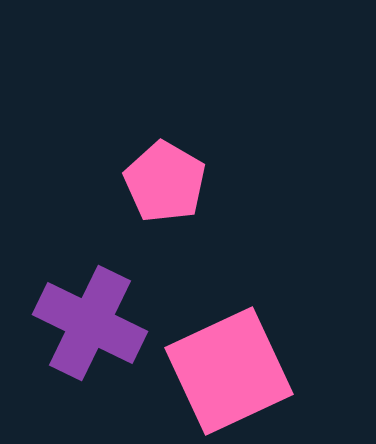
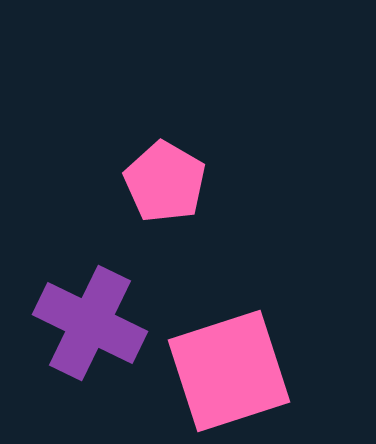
pink square: rotated 7 degrees clockwise
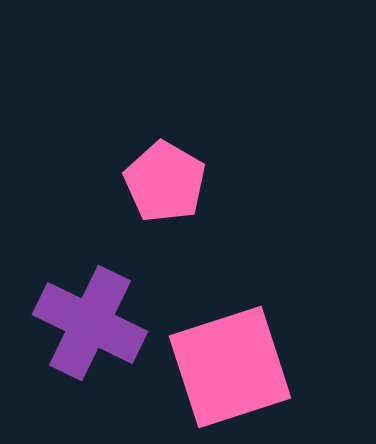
pink square: moved 1 px right, 4 px up
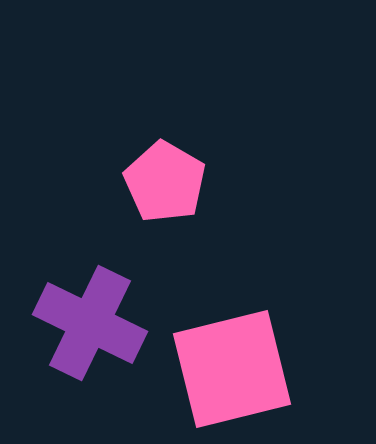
pink square: moved 2 px right, 2 px down; rotated 4 degrees clockwise
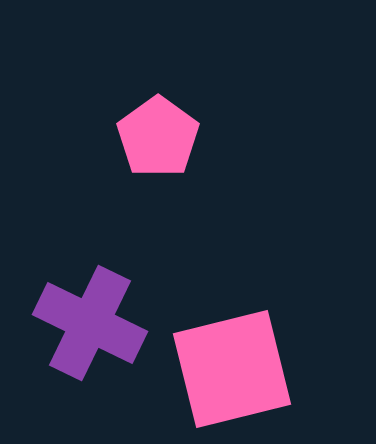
pink pentagon: moved 7 px left, 45 px up; rotated 6 degrees clockwise
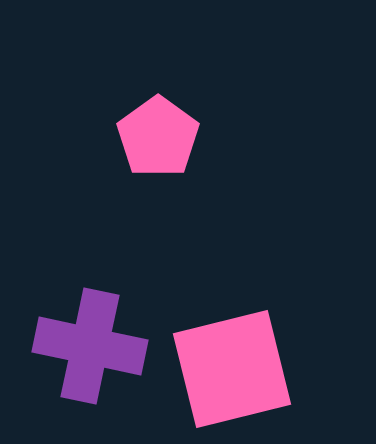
purple cross: moved 23 px down; rotated 14 degrees counterclockwise
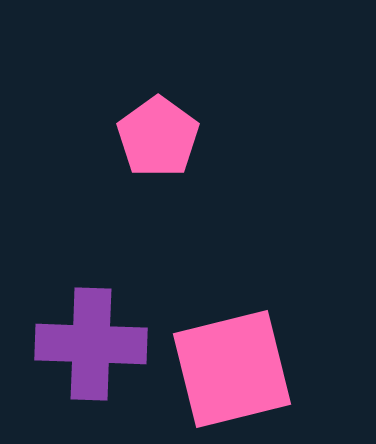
purple cross: moved 1 px right, 2 px up; rotated 10 degrees counterclockwise
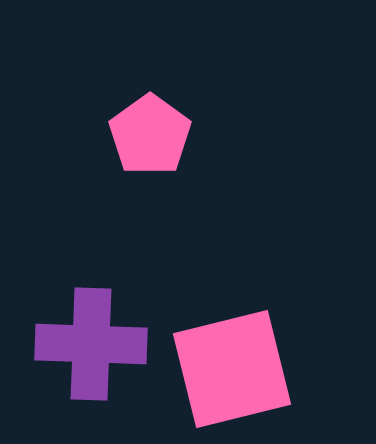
pink pentagon: moved 8 px left, 2 px up
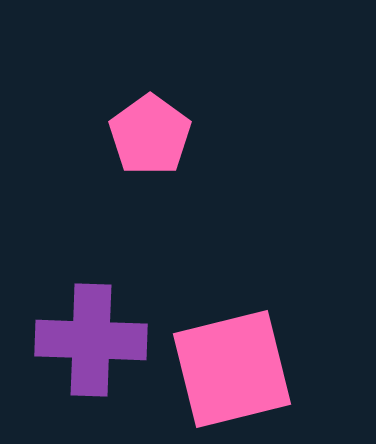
purple cross: moved 4 px up
